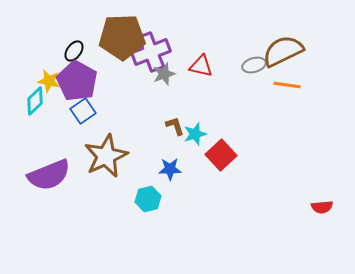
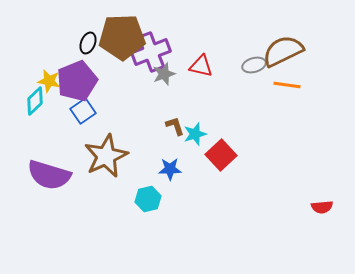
black ellipse: moved 14 px right, 8 px up; rotated 15 degrees counterclockwise
purple pentagon: rotated 21 degrees clockwise
purple semicircle: rotated 39 degrees clockwise
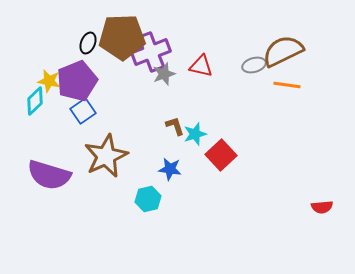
blue star: rotated 10 degrees clockwise
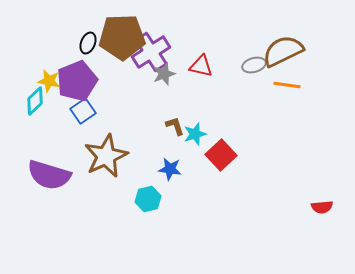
purple cross: rotated 12 degrees counterclockwise
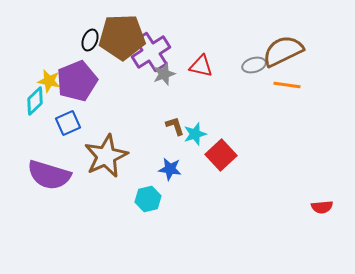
black ellipse: moved 2 px right, 3 px up
blue square: moved 15 px left, 12 px down; rotated 10 degrees clockwise
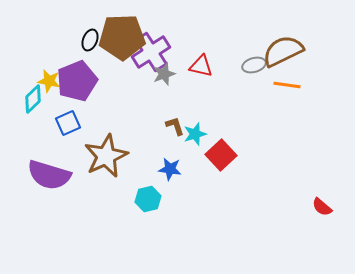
cyan diamond: moved 2 px left, 2 px up
red semicircle: rotated 45 degrees clockwise
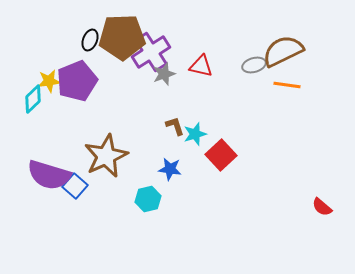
yellow star: rotated 20 degrees counterclockwise
blue square: moved 7 px right, 63 px down; rotated 25 degrees counterclockwise
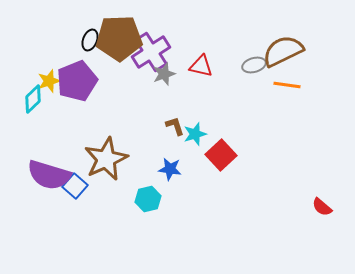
brown pentagon: moved 3 px left, 1 px down
yellow star: rotated 10 degrees counterclockwise
brown star: moved 3 px down
